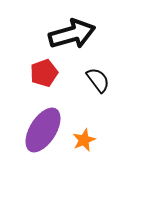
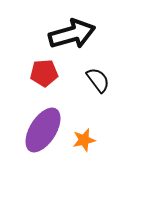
red pentagon: rotated 16 degrees clockwise
orange star: rotated 10 degrees clockwise
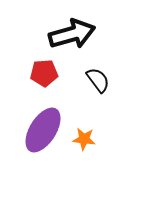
orange star: moved 1 px up; rotated 20 degrees clockwise
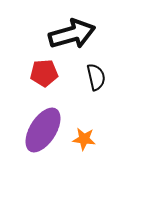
black semicircle: moved 2 px left, 3 px up; rotated 24 degrees clockwise
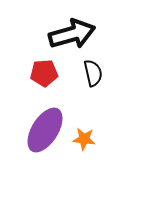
black semicircle: moved 3 px left, 4 px up
purple ellipse: moved 2 px right
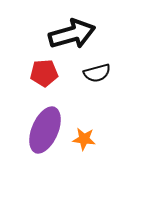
black semicircle: moved 4 px right; rotated 88 degrees clockwise
purple ellipse: rotated 9 degrees counterclockwise
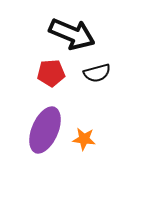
black arrow: rotated 39 degrees clockwise
red pentagon: moved 7 px right
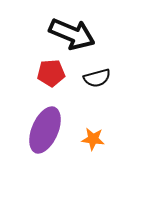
black semicircle: moved 5 px down
orange star: moved 9 px right
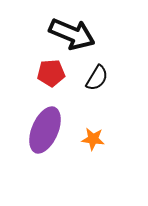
black semicircle: rotated 44 degrees counterclockwise
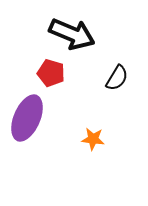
red pentagon: rotated 20 degrees clockwise
black semicircle: moved 20 px right
purple ellipse: moved 18 px left, 12 px up
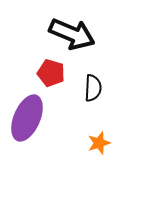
black semicircle: moved 24 px left, 10 px down; rotated 28 degrees counterclockwise
orange star: moved 6 px right, 4 px down; rotated 25 degrees counterclockwise
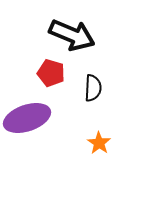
black arrow: moved 1 px down
purple ellipse: rotated 48 degrees clockwise
orange star: rotated 20 degrees counterclockwise
